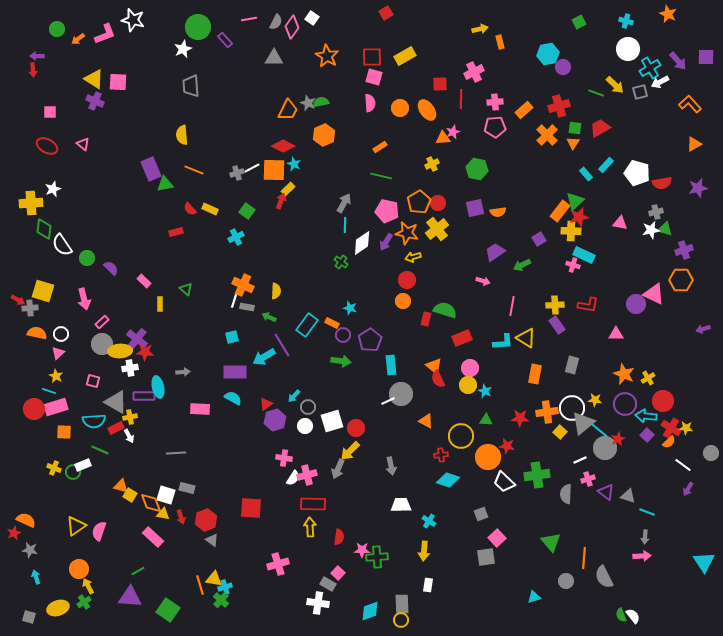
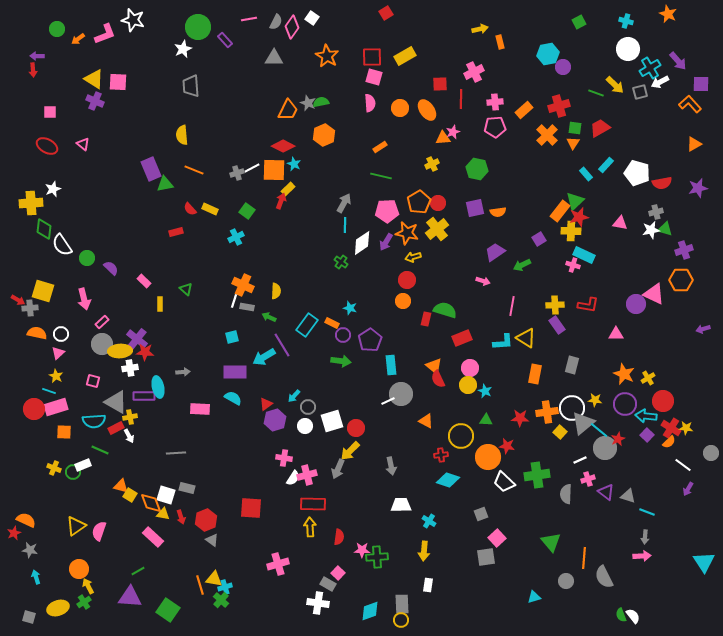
purple square at (706, 57): moved 5 px left, 27 px down
pink pentagon at (387, 211): rotated 15 degrees counterclockwise
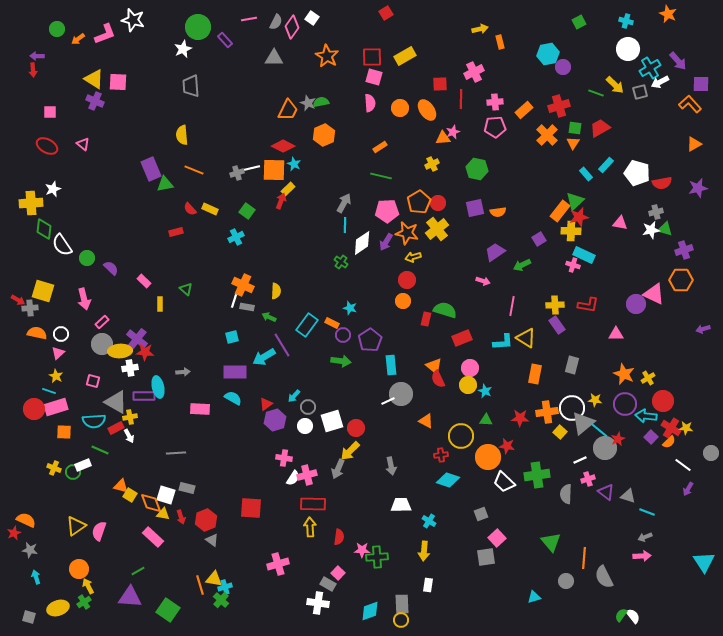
white line at (252, 168): rotated 14 degrees clockwise
purple square at (647, 435): moved 4 px right, 2 px down
gray arrow at (645, 537): rotated 64 degrees clockwise
green semicircle at (621, 615): rotated 56 degrees clockwise
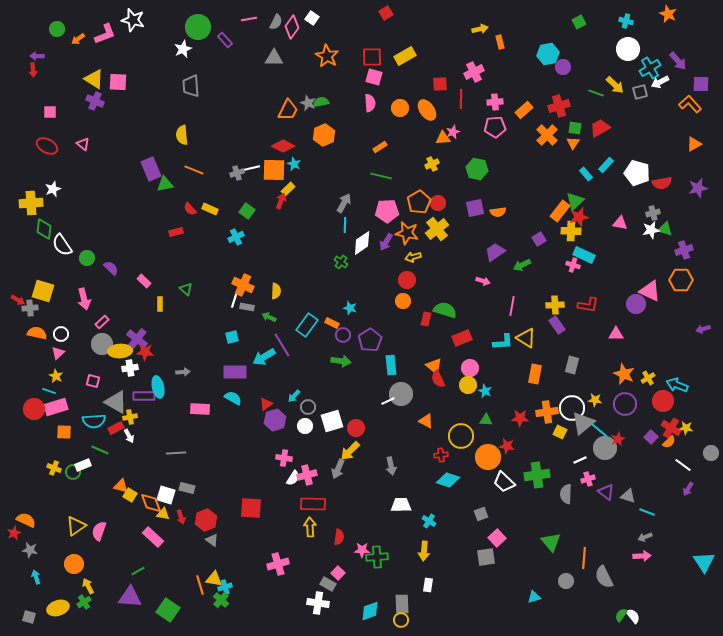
gray cross at (656, 212): moved 3 px left, 1 px down
pink triangle at (654, 294): moved 4 px left, 3 px up
cyan arrow at (646, 416): moved 31 px right, 31 px up; rotated 15 degrees clockwise
yellow square at (560, 432): rotated 16 degrees counterclockwise
orange circle at (79, 569): moved 5 px left, 5 px up
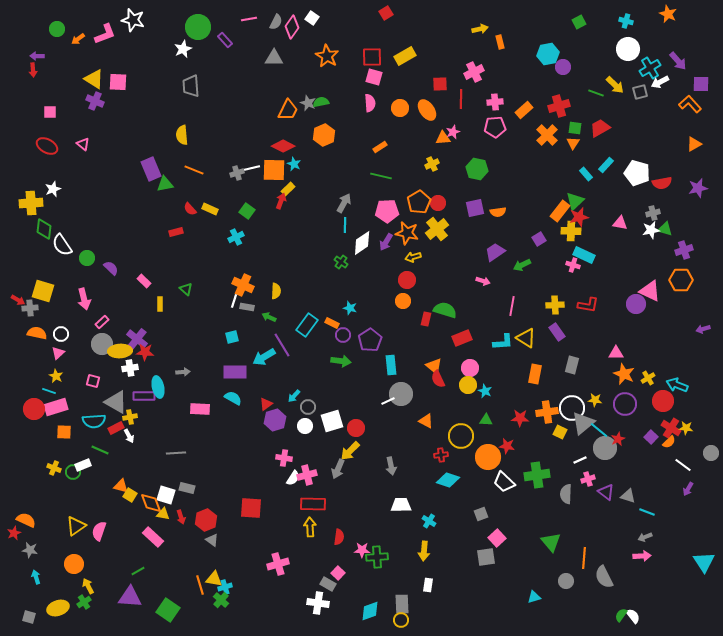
purple rectangle at (557, 325): moved 7 px down
pink triangle at (616, 334): moved 19 px down
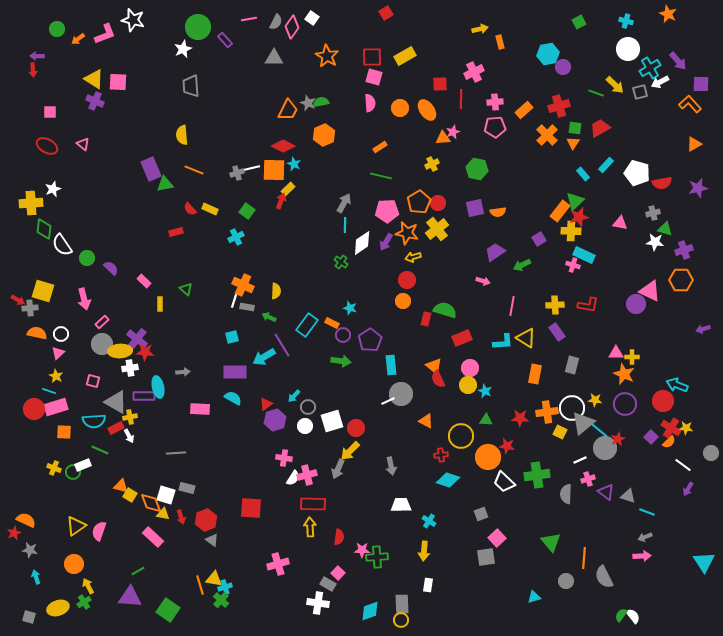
cyan rectangle at (586, 174): moved 3 px left
white star at (651, 230): moved 4 px right, 12 px down; rotated 18 degrees clockwise
yellow cross at (648, 378): moved 16 px left, 21 px up; rotated 32 degrees clockwise
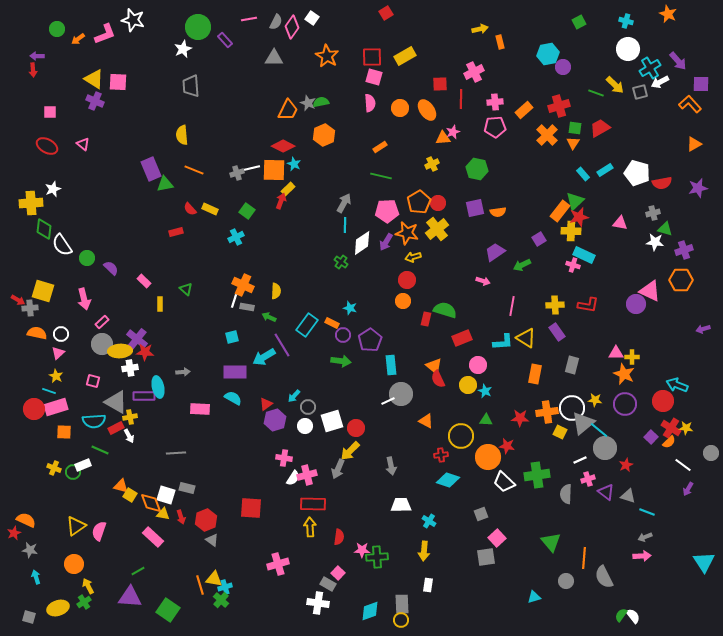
cyan rectangle at (606, 165): moved 1 px left, 5 px down; rotated 14 degrees clockwise
pink circle at (470, 368): moved 8 px right, 3 px up
red star at (618, 439): moved 8 px right, 26 px down
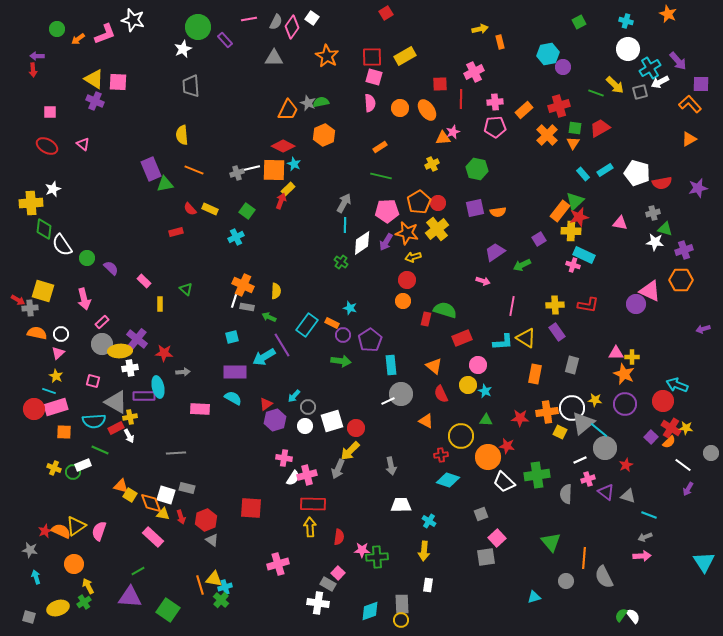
orange triangle at (694, 144): moved 5 px left, 5 px up
red star at (145, 352): moved 19 px right, 1 px down
red semicircle at (438, 379): moved 3 px right, 15 px down
cyan line at (647, 512): moved 2 px right, 3 px down
orange semicircle at (26, 520): moved 35 px right, 11 px down
red star at (14, 533): moved 31 px right, 2 px up
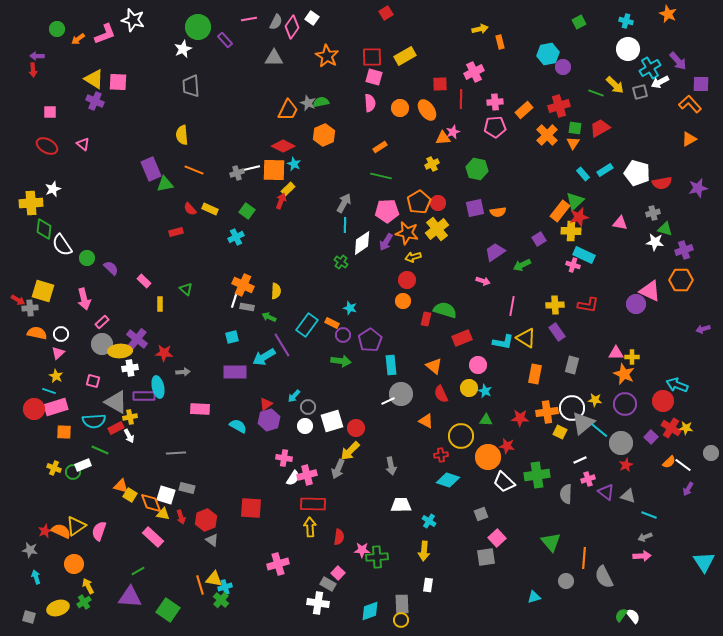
cyan L-shape at (503, 342): rotated 15 degrees clockwise
yellow circle at (468, 385): moved 1 px right, 3 px down
cyan semicircle at (233, 398): moved 5 px right, 28 px down
purple hexagon at (275, 420): moved 6 px left
orange semicircle at (669, 442): moved 20 px down
gray circle at (605, 448): moved 16 px right, 5 px up
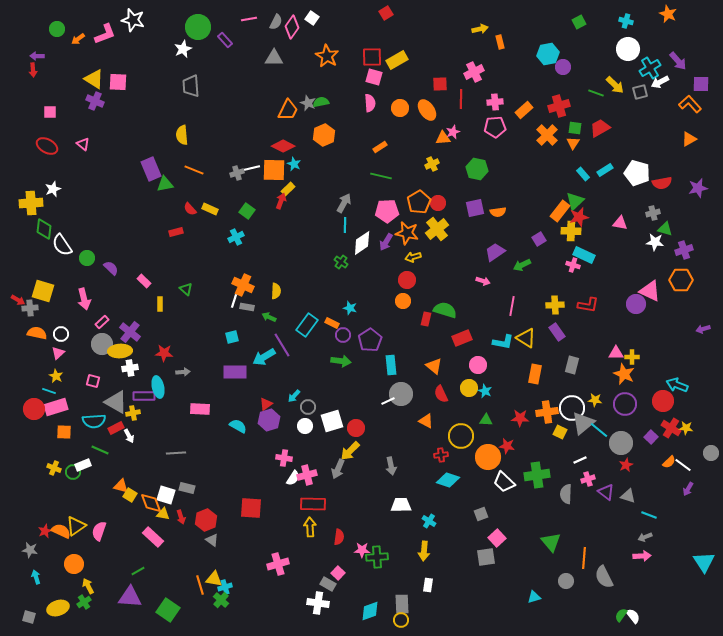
yellow rectangle at (405, 56): moved 8 px left, 4 px down
purple cross at (137, 339): moved 7 px left, 7 px up
yellow cross at (130, 417): moved 3 px right, 4 px up
